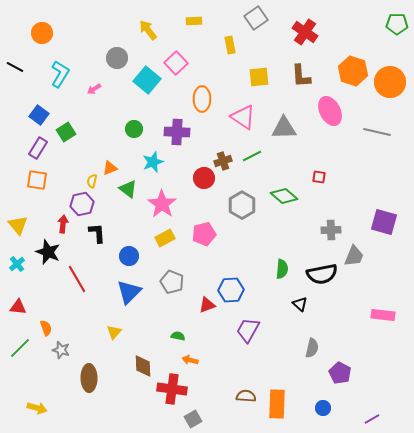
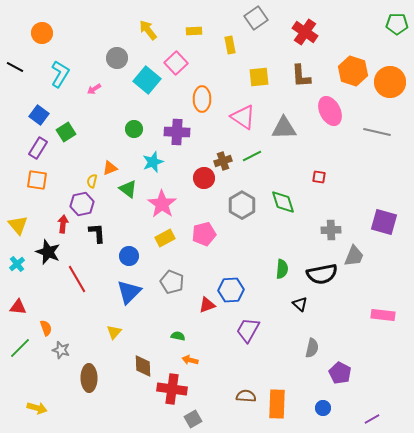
yellow rectangle at (194, 21): moved 10 px down
green diamond at (284, 196): moved 1 px left, 6 px down; rotated 32 degrees clockwise
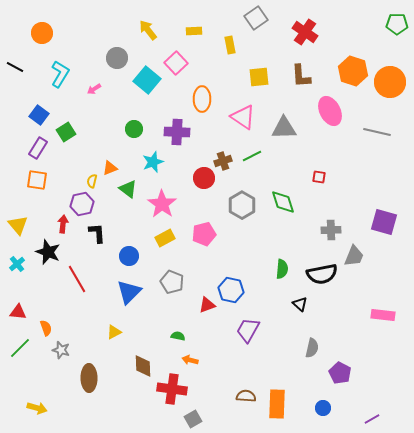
blue hexagon at (231, 290): rotated 15 degrees clockwise
red triangle at (18, 307): moved 5 px down
yellow triangle at (114, 332): rotated 21 degrees clockwise
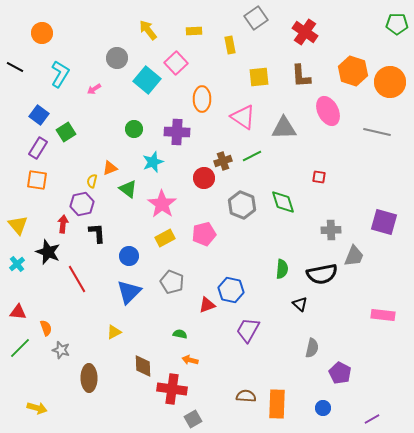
pink ellipse at (330, 111): moved 2 px left
gray hexagon at (242, 205): rotated 8 degrees counterclockwise
green semicircle at (178, 336): moved 2 px right, 2 px up
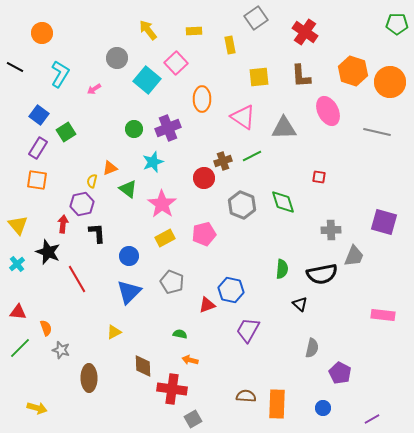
purple cross at (177, 132): moved 9 px left, 4 px up; rotated 25 degrees counterclockwise
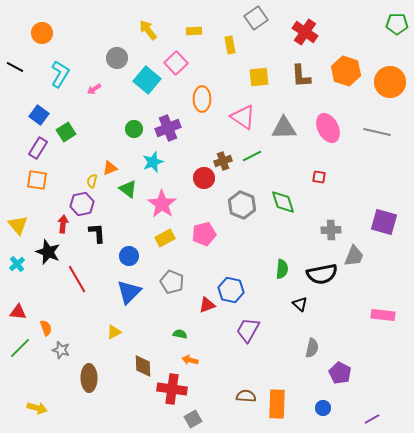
orange hexagon at (353, 71): moved 7 px left
pink ellipse at (328, 111): moved 17 px down
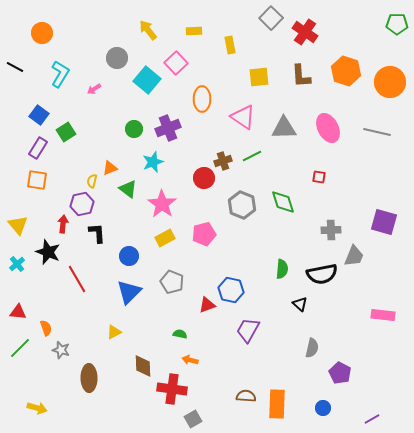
gray square at (256, 18): moved 15 px right; rotated 10 degrees counterclockwise
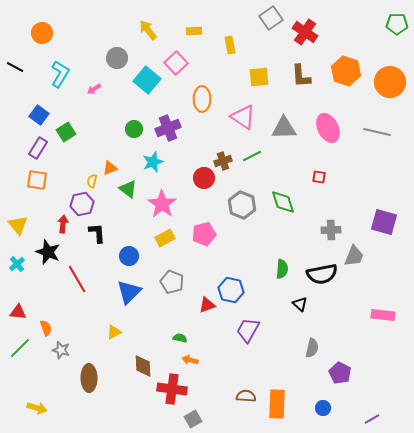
gray square at (271, 18): rotated 10 degrees clockwise
green semicircle at (180, 334): moved 4 px down
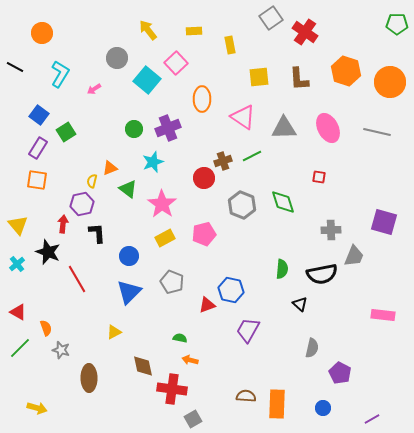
brown L-shape at (301, 76): moved 2 px left, 3 px down
red triangle at (18, 312): rotated 24 degrees clockwise
brown diamond at (143, 366): rotated 10 degrees counterclockwise
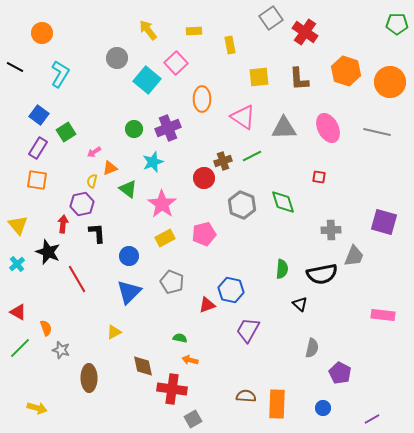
pink arrow at (94, 89): moved 63 px down
